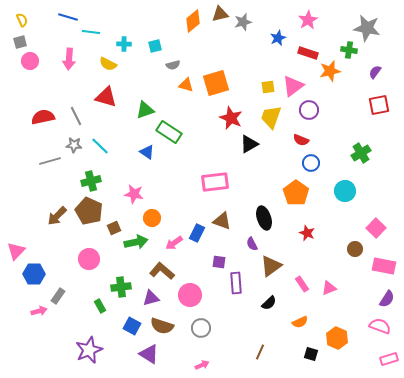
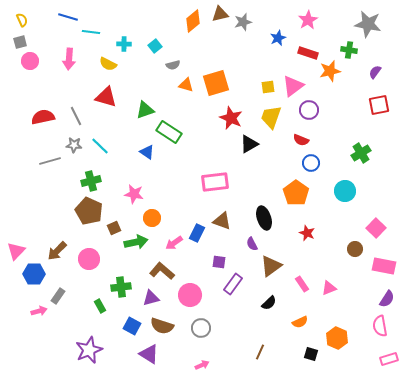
gray star at (367, 28): moved 1 px right, 4 px up
cyan square at (155, 46): rotated 24 degrees counterclockwise
brown arrow at (57, 216): moved 35 px down
purple rectangle at (236, 283): moved 3 px left, 1 px down; rotated 40 degrees clockwise
pink semicircle at (380, 326): rotated 120 degrees counterclockwise
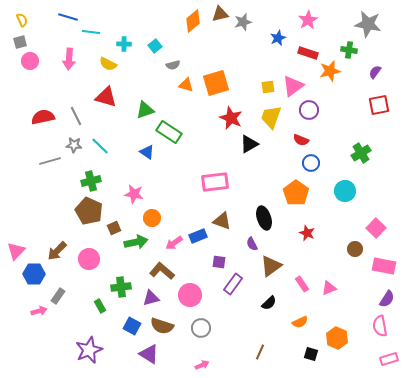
blue rectangle at (197, 233): moved 1 px right, 3 px down; rotated 42 degrees clockwise
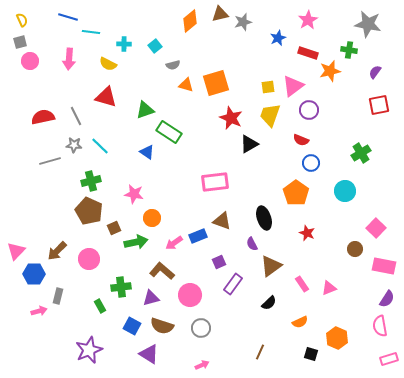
orange diamond at (193, 21): moved 3 px left
yellow trapezoid at (271, 117): moved 1 px left, 2 px up
purple square at (219, 262): rotated 32 degrees counterclockwise
gray rectangle at (58, 296): rotated 21 degrees counterclockwise
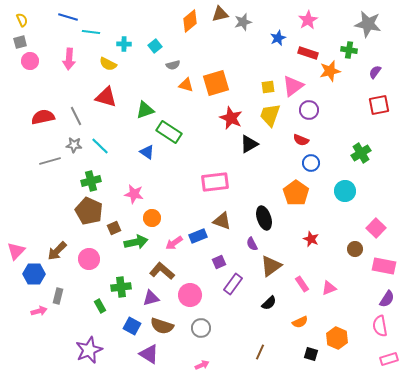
red star at (307, 233): moved 4 px right, 6 px down
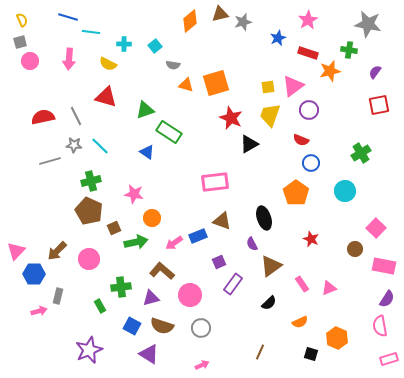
gray semicircle at (173, 65): rotated 24 degrees clockwise
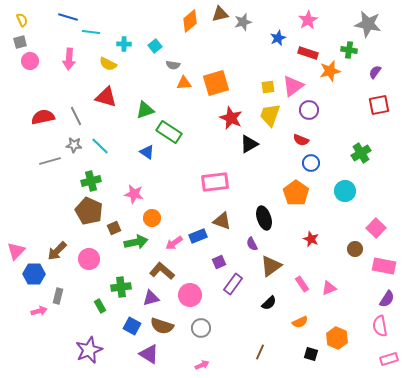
orange triangle at (186, 85): moved 2 px left, 2 px up; rotated 21 degrees counterclockwise
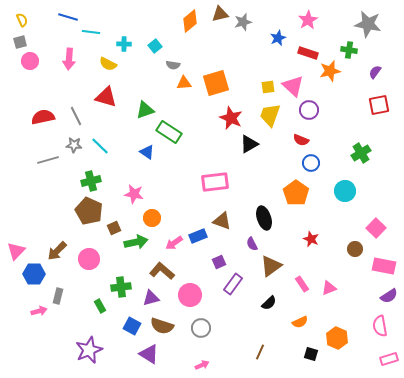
pink triangle at (293, 86): rotated 40 degrees counterclockwise
gray line at (50, 161): moved 2 px left, 1 px up
purple semicircle at (387, 299): moved 2 px right, 3 px up; rotated 24 degrees clockwise
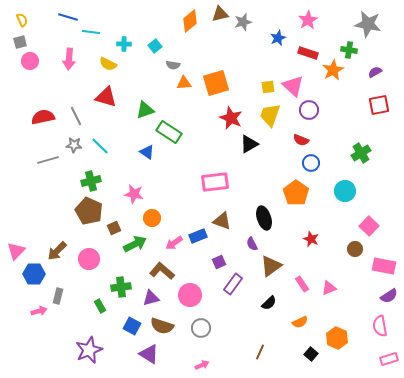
orange star at (330, 71): moved 3 px right, 1 px up; rotated 15 degrees counterclockwise
purple semicircle at (375, 72): rotated 24 degrees clockwise
pink square at (376, 228): moved 7 px left, 2 px up
green arrow at (136, 242): moved 1 px left, 2 px down; rotated 15 degrees counterclockwise
black square at (311, 354): rotated 24 degrees clockwise
